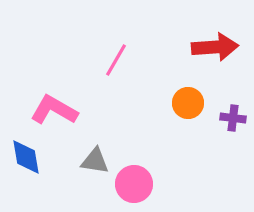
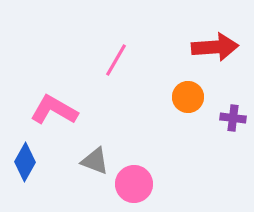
orange circle: moved 6 px up
blue diamond: moved 1 px left, 5 px down; rotated 39 degrees clockwise
gray triangle: rotated 12 degrees clockwise
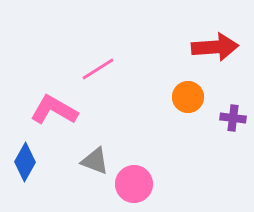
pink line: moved 18 px left, 9 px down; rotated 28 degrees clockwise
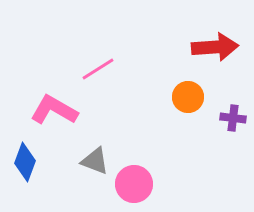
blue diamond: rotated 9 degrees counterclockwise
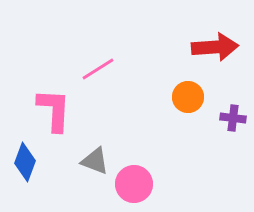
pink L-shape: rotated 63 degrees clockwise
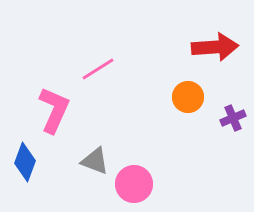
pink L-shape: rotated 21 degrees clockwise
purple cross: rotated 30 degrees counterclockwise
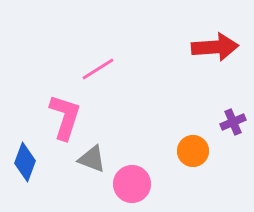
orange circle: moved 5 px right, 54 px down
pink L-shape: moved 11 px right, 7 px down; rotated 6 degrees counterclockwise
purple cross: moved 4 px down
gray triangle: moved 3 px left, 2 px up
pink circle: moved 2 px left
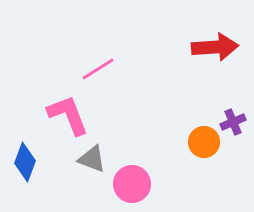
pink L-shape: moved 3 px right, 2 px up; rotated 39 degrees counterclockwise
orange circle: moved 11 px right, 9 px up
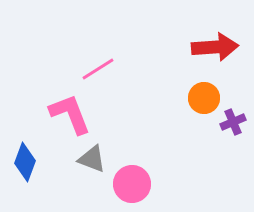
pink L-shape: moved 2 px right, 1 px up
orange circle: moved 44 px up
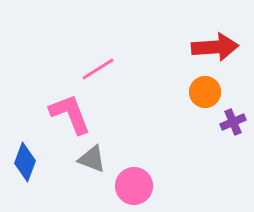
orange circle: moved 1 px right, 6 px up
pink circle: moved 2 px right, 2 px down
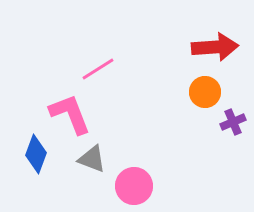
blue diamond: moved 11 px right, 8 px up
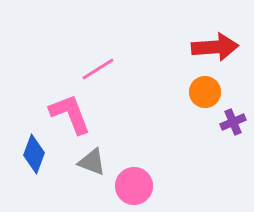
blue diamond: moved 2 px left
gray triangle: moved 3 px down
